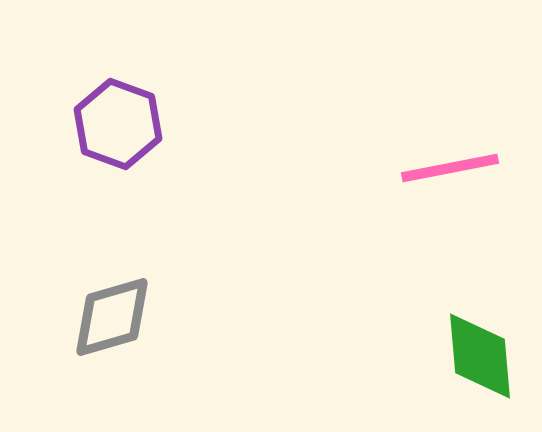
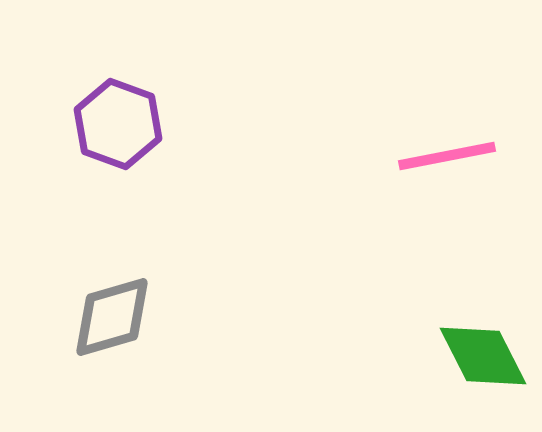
pink line: moved 3 px left, 12 px up
green diamond: moved 3 px right; rotated 22 degrees counterclockwise
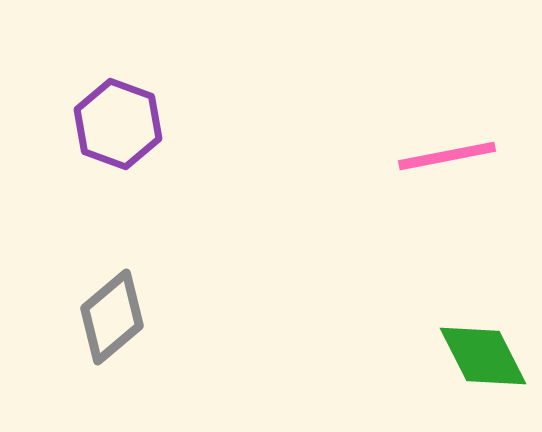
gray diamond: rotated 24 degrees counterclockwise
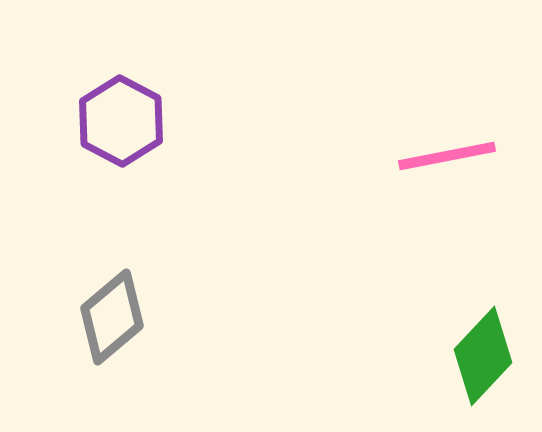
purple hexagon: moved 3 px right, 3 px up; rotated 8 degrees clockwise
green diamond: rotated 70 degrees clockwise
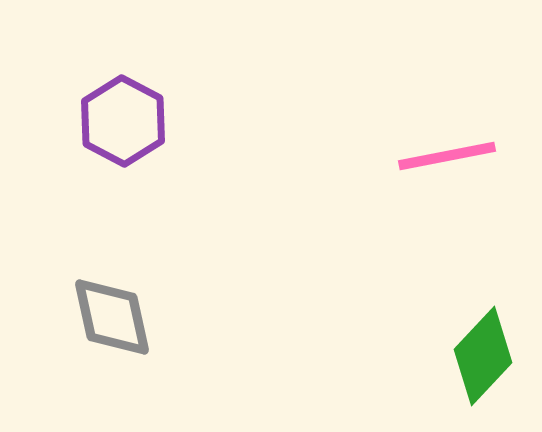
purple hexagon: moved 2 px right
gray diamond: rotated 62 degrees counterclockwise
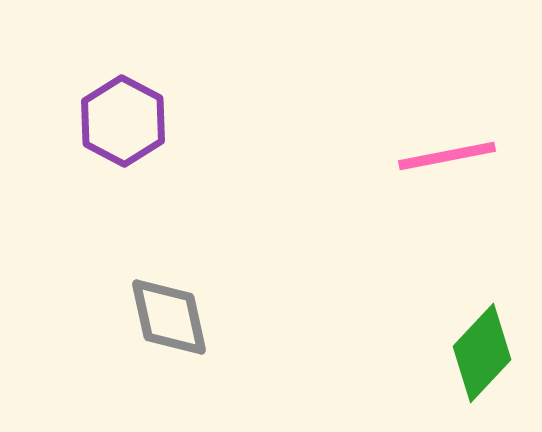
gray diamond: moved 57 px right
green diamond: moved 1 px left, 3 px up
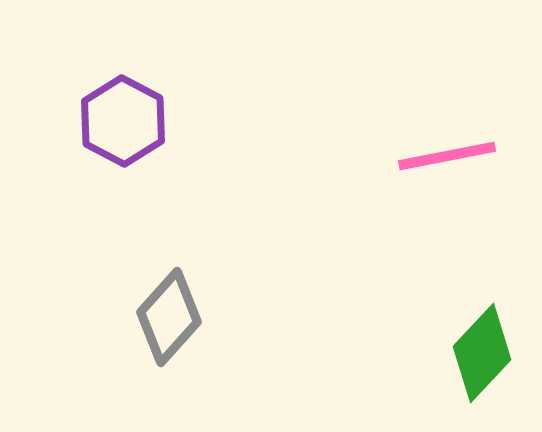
gray diamond: rotated 54 degrees clockwise
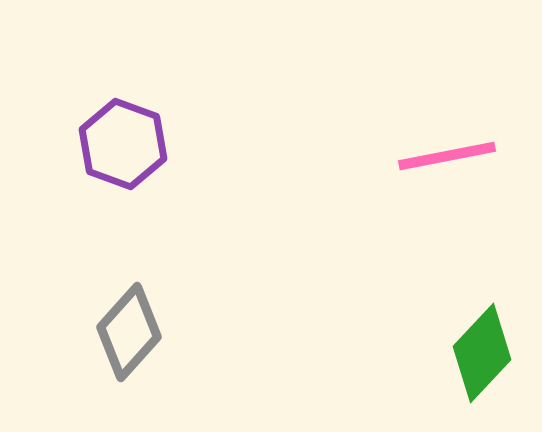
purple hexagon: moved 23 px down; rotated 8 degrees counterclockwise
gray diamond: moved 40 px left, 15 px down
